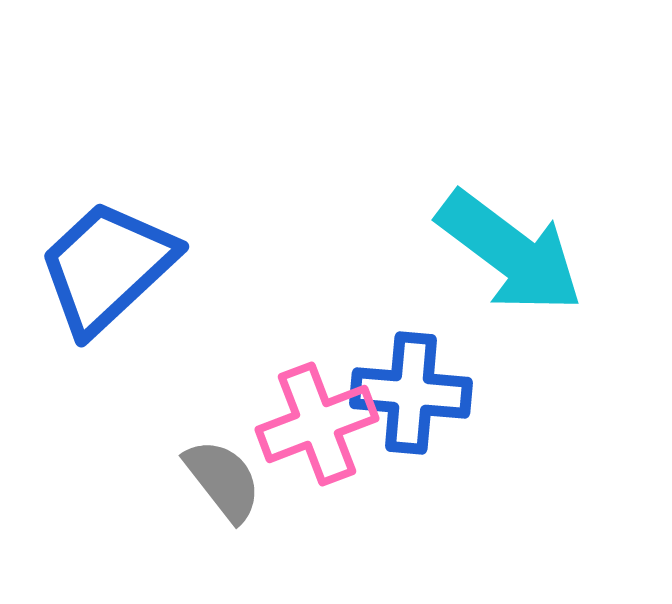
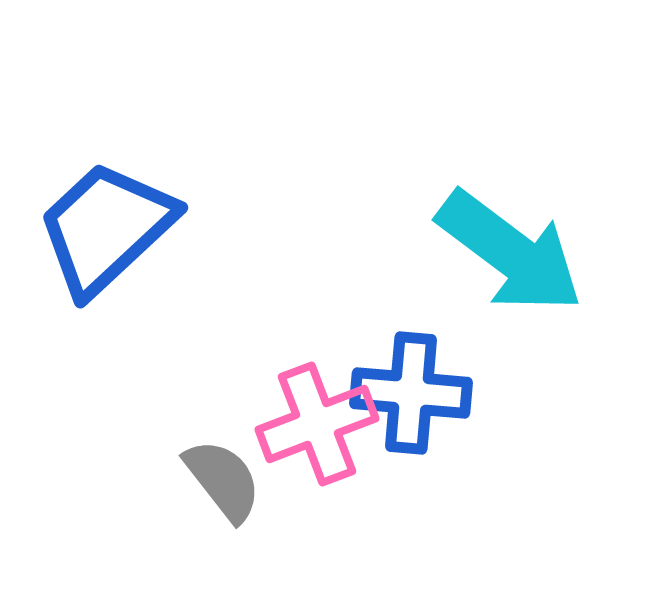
blue trapezoid: moved 1 px left, 39 px up
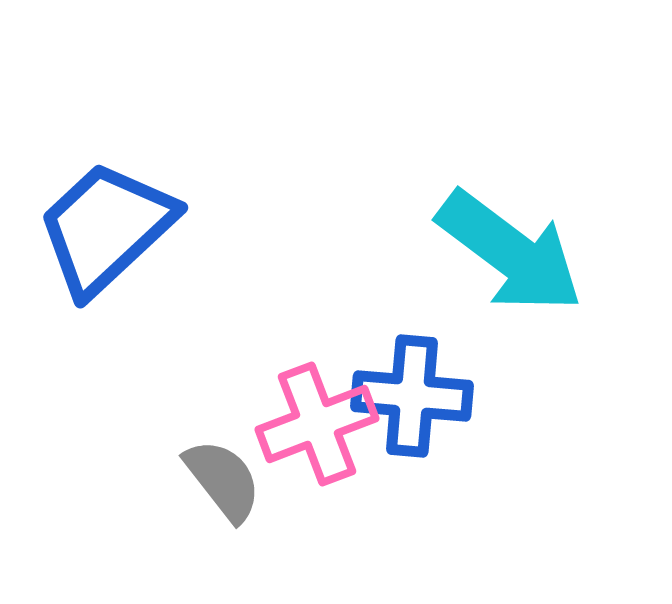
blue cross: moved 1 px right, 3 px down
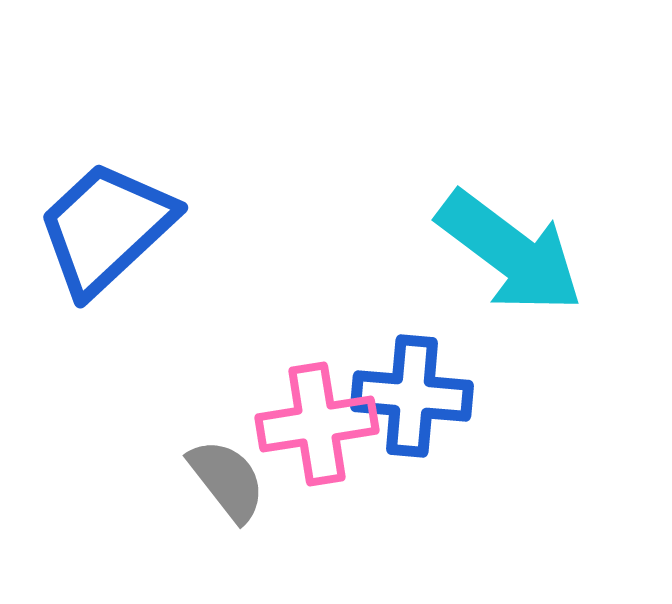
pink cross: rotated 12 degrees clockwise
gray semicircle: moved 4 px right
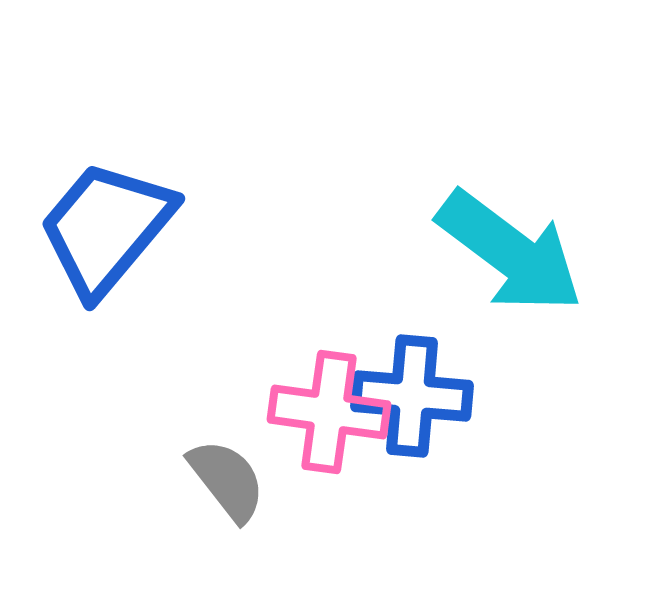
blue trapezoid: rotated 7 degrees counterclockwise
pink cross: moved 12 px right, 12 px up; rotated 17 degrees clockwise
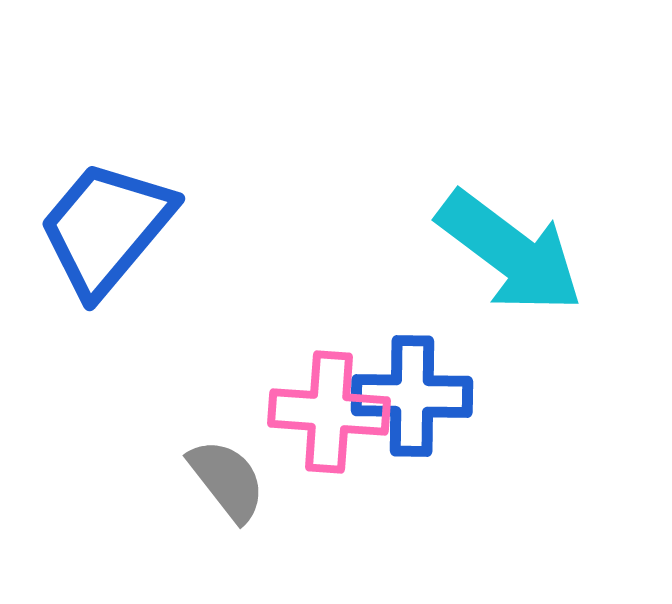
blue cross: rotated 4 degrees counterclockwise
pink cross: rotated 4 degrees counterclockwise
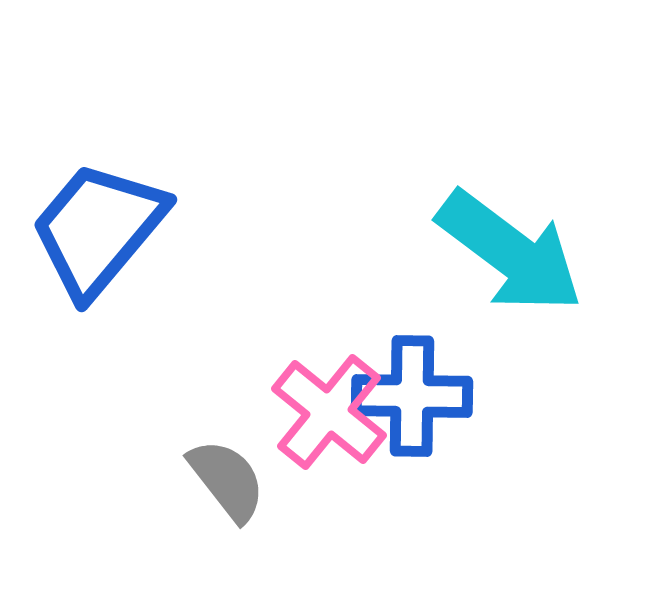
blue trapezoid: moved 8 px left, 1 px down
pink cross: rotated 35 degrees clockwise
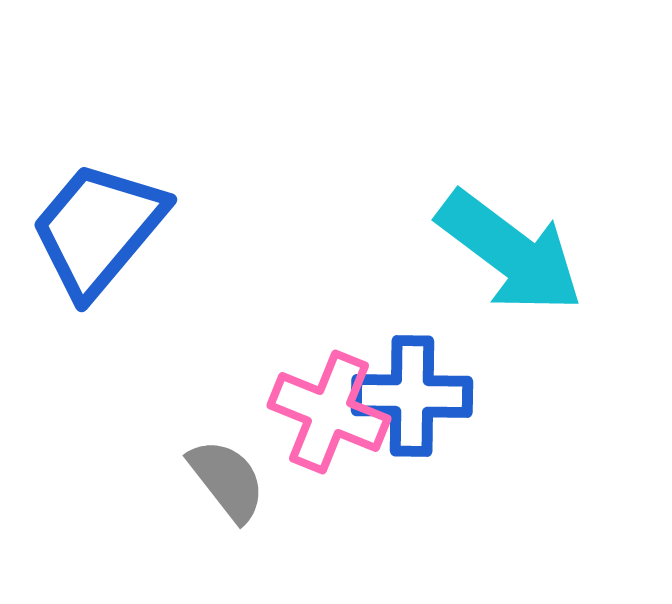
pink cross: rotated 17 degrees counterclockwise
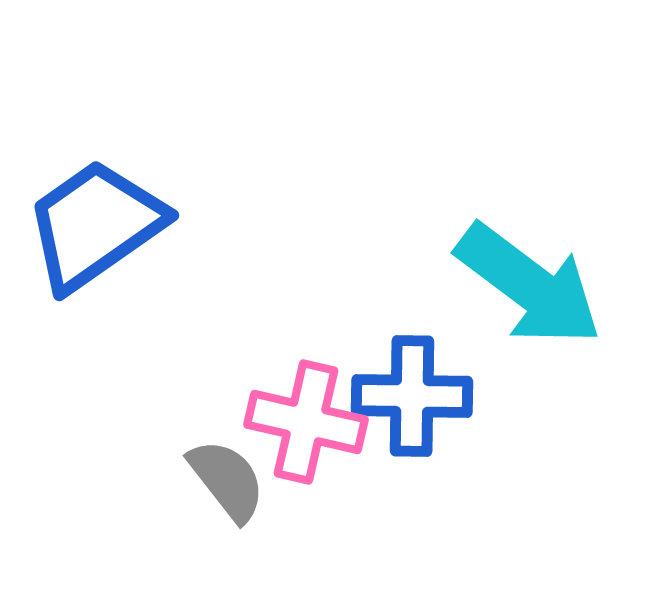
blue trapezoid: moved 3 px left, 4 px up; rotated 15 degrees clockwise
cyan arrow: moved 19 px right, 33 px down
pink cross: moved 23 px left, 10 px down; rotated 9 degrees counterclockwise
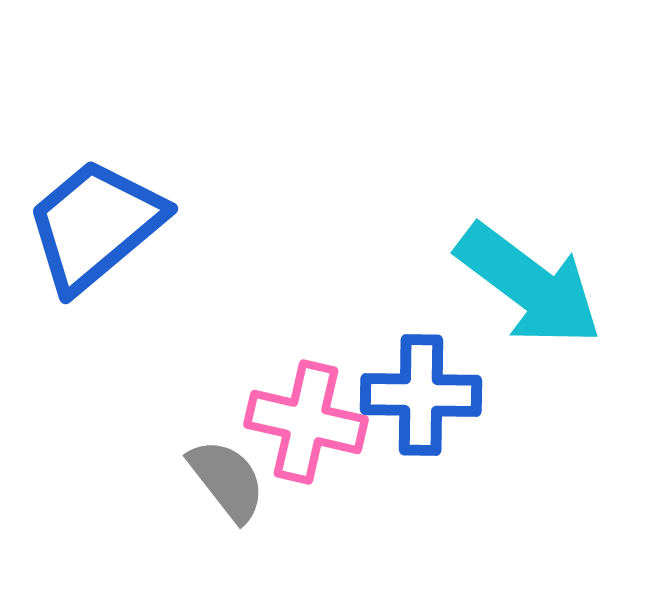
blue trapezoid: rotated 5 degrees counterclockwise
blue cross: moved 9 px right, 1 px up
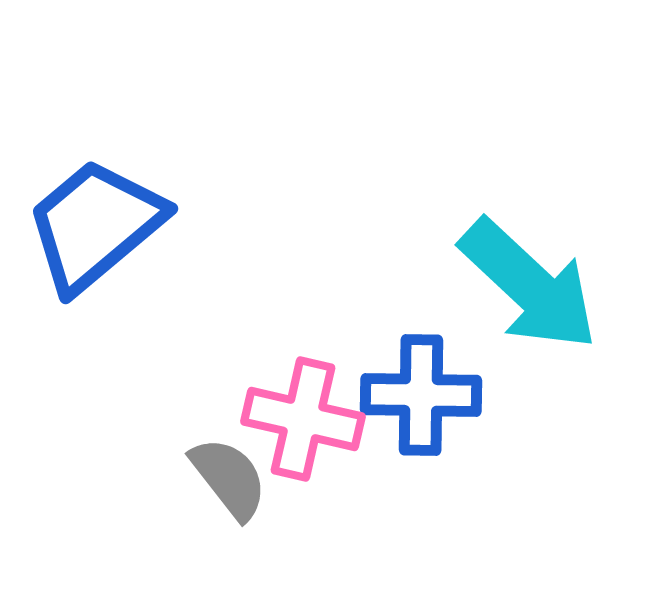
cyan arrow: rotated 6 degrees clockwise
pink cross: moved 3 px left, 3 px up
gray semicircle: moved 2 px right, 2 px up
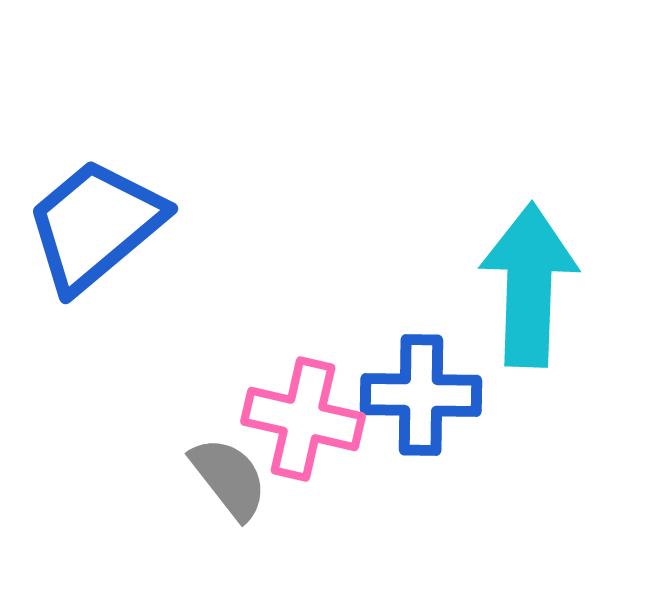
cyan arrow: rotated 131 degrees counterclockwise
